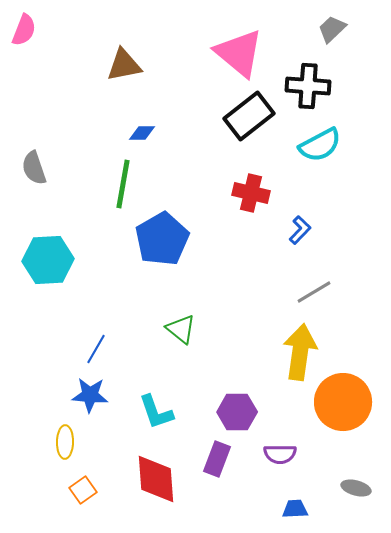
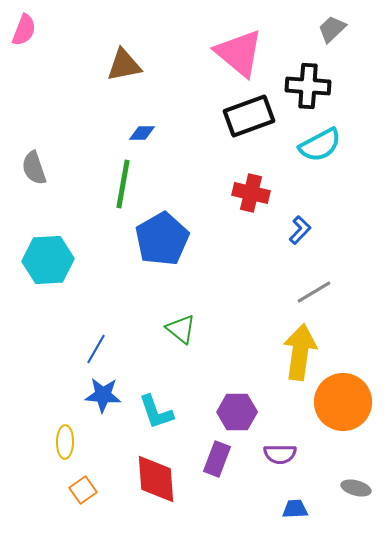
black rectangle: rotated 18 degrees clockwise
blue star: moved 13 px right
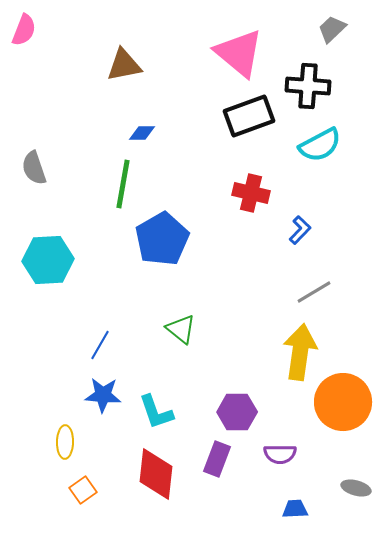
blue line: moved 4 px right, 4 px up
red diamond: moved 5 px up; rotated 10 degrees clockwise
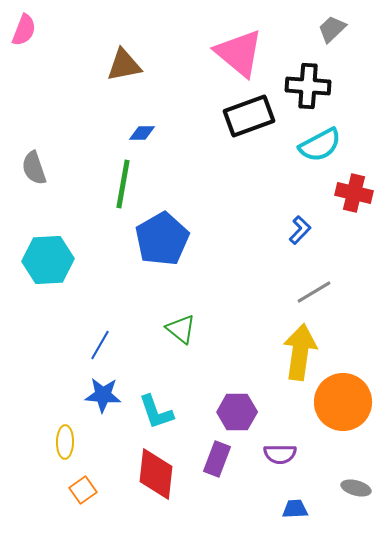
red cross: moved 103 px right
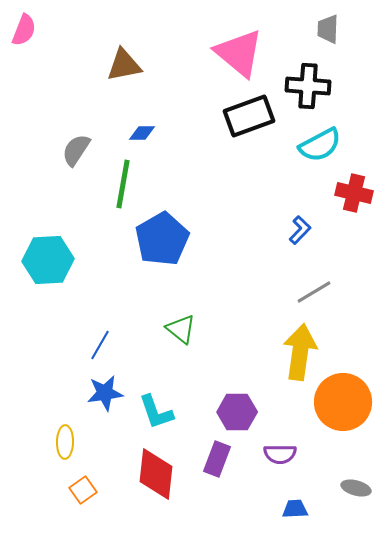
gray trapezoid: moved 4 px left; rotated 44 degrees counterclockwise
gray semicircle: moved 42 px right, 18 px up; rotated 52 degrees clockwise
blue star: moved 2 px right, 2 px up; rotated 12 degrees counterclockwise
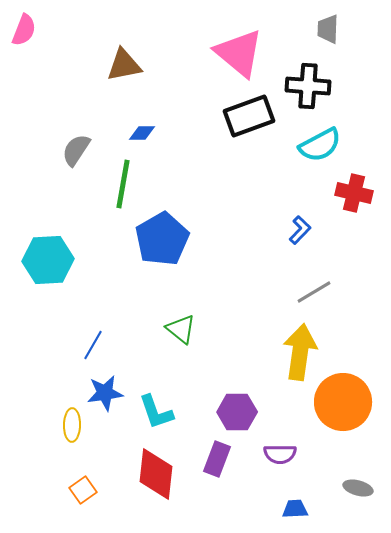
blue line: moved 7 px left
yellow ellipse: moved 7 px right, 17 px up
gray ellipse: moved 2 px right
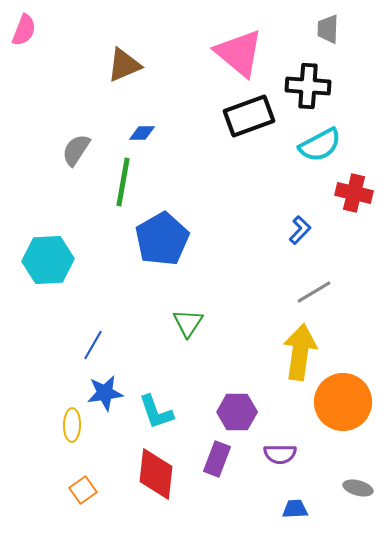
brown triangle: rotated 12 degrees counterclockwise
green line: moved 2 px up
green triangle: moved 7 px right, 6 px up; rotated 24 degrees clockwise
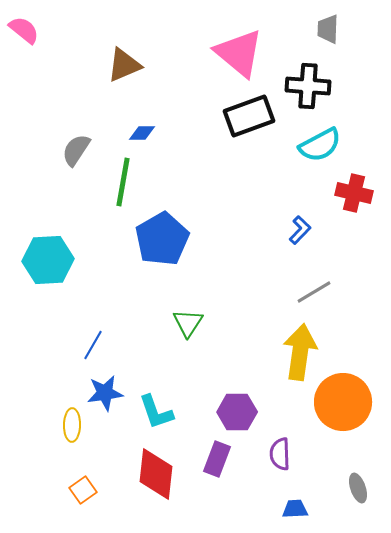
pink semicircle: rotated 72 degrees counterclockwise
purple semicircle: rotated 88 degrees clockwise
gray ellipse: rotated 56 degrees clockwise
